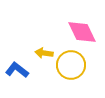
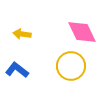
yellow arrow: moved 22 px left, 19 px up
yellow circle: moved 1 px down
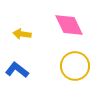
pink diamond: moved 13 px left, 7 px up
yellow circle: moved 4 px right
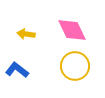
pink diamond: moved 3 px right, 5 px down
yellow arrow: moved 4 px right
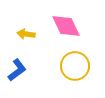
pink diamond: moved 6 px left, 4 px up
blue L-shape: rotated 105 degrees clockwise
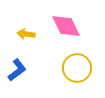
yellow circle: moved 2 px right, 2 px down
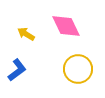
yellow arrow: rotated 24 degrees clockwise
yellow circle: moved 1 px right, 1 px down
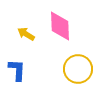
pink diamond: moved 6 px left; rotated 24 degrees clockwise
blue L-shape: rotated 50 degrees counterclockwise
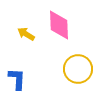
pink diamond: moved 1 px left, 1 px up
blue L-shape: moved 9 px down
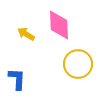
yellow circle: moved 5 px up
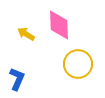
blue L-shape: rotated 20 degrees clockwise
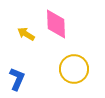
pink diamond: moved 3 px left, 1 px up
yellow circle: moved 4 px left, 5 px down
